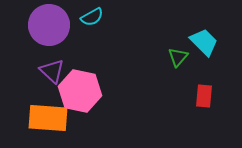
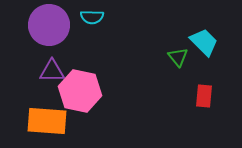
cyan semicircle: rotated 30 degrees clockwise
green triangle: rotated 20 degrees counterclockwise
purple triangle: rotated 44 degrees counterclockwise
orange rectangle: moved 1 px left, 3 px down
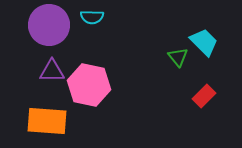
pink hexagon: moved 9 px right, 6 px up
red rectangle: rotated 40 degrees clockwise
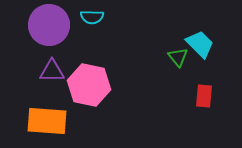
cyan trapezoid: moved 4 px left, 2 px down
red rectangle: rotated 40 degrees counterclockwise
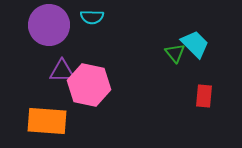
cyan trapezoid: moved 5 px left
green triangle: moved 3 px left, 4 px up
purple triangle: moved 10 px right
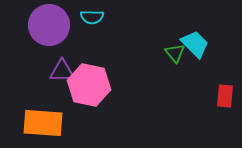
red rectangle: moved 21 px right
orange rectangle: moved 4 px left, 2 px down
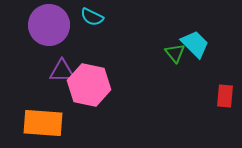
cyan semicircle: rotated 25 degrees clockwise
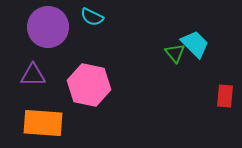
purple circle: moved 1 px left, 2 px down
purple triangle: moved 29 px left, 4 px down
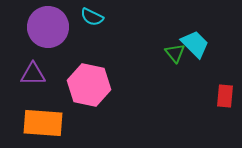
purple triangle: moved 1 px up
